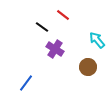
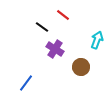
cyan arrow: rotated 60 degrees clockwise
brown circle: moved 7 px left
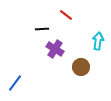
red line: moved 3 px right
black line: moved 2 px down; rotated 40 degrees counterclockwise
cyan arrow: moved 1 px right, 1 px down; rotated 12 degrees counterclockwise
blue line: moved 11 px left
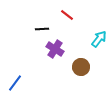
red line: moved 1 px right
cyan arrow: moved 1 px right, 2 px up; rotated 30 degrees clockwise
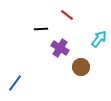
black line: moved 1 px left
purple cross: moved 5 px right, 1 px up
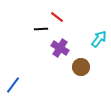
red line: moved 10 px left, 2 px down
blue line: moved 2 px left, 2 px down
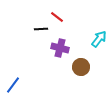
purple cross: rotated 18 degrees counterclockwise
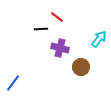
blue line: moved 2 px up
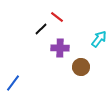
black line: rotated 40 degrees counterclockwise
purple cross: rotated 12 degrees counterclockwise
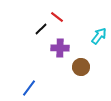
cyan arrow: moved 3 px up
blue line: moved 16 px right, 5 px down
